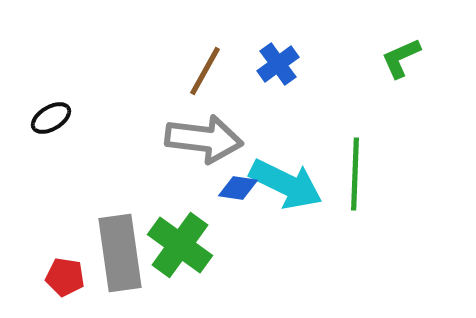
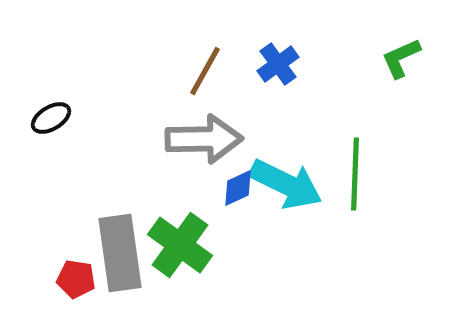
gray arrow: rotated 8 degrees counterclockwise
blue diamond: rotated 33 degrees counterclockwise
red pentagon: moved 11 px right, 2 px down
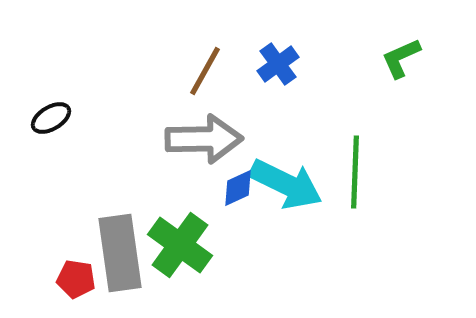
green line: moved 2 px up
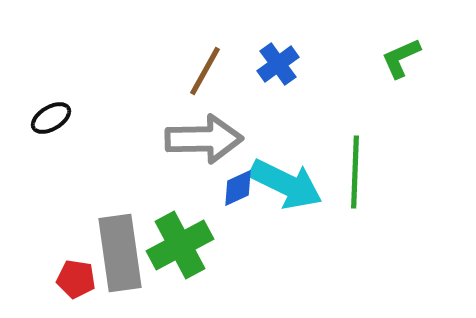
green cross: rotated 26 degrees clockwise
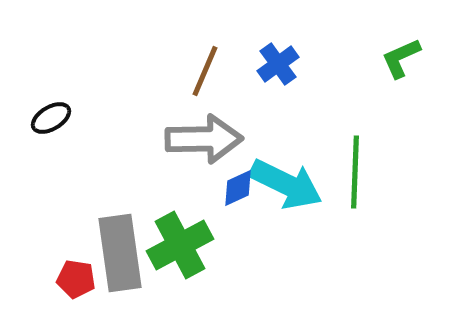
brown line: rotated 6 degrees counterclockwise
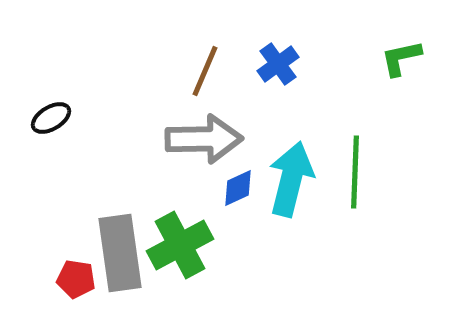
green L-shape: rotated 12 degrees clockwise
cyan arrow: moved 5 px right, 5 px up; rotated 102 degrees counterclockwise
